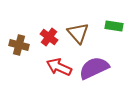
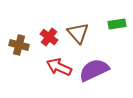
green rectangle: moved 3 px right, 2 px up; rotated 18 degrees counterclockwise
purple semicircle: moved 2 px down
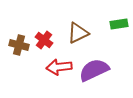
green rectangle: moved 2 px right
brown triangle: rotated 45 degrees clockwise
red cross: moved 5 px left, 3 px down
red arrow: rotated 30 degrees counterclockwise
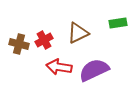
green rectangle: moved 1 px left, 1 px up
red cross: rotated 24 degrees clockwise
brown cross: moved 1 px up
red arrow: rotated 15 degrees clockwise
